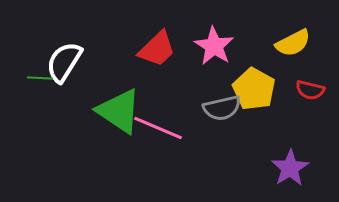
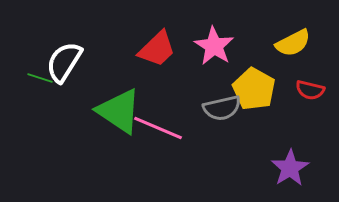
green line: rotated 15 degrees clockwise
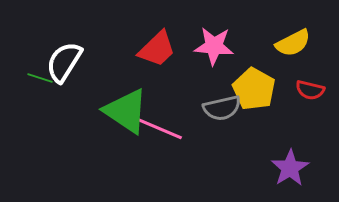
pink star: rotated 27 degrees counterclockwise
green triangle: moved 7 px right
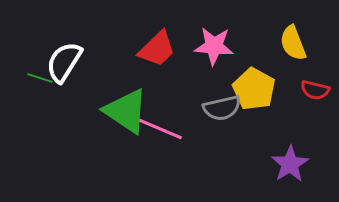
yellow semicircle: rotated 96 degrees clockwise
red semicircle: moved 5 px right
purple star: moved 4 px up
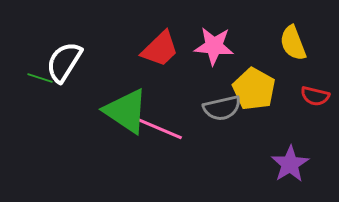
red trapezoid: moved 3 px right
red semicircle: moved 6 px down
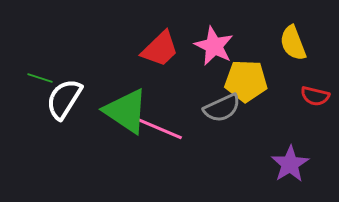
pink star: rotated 21 degrees clockwise
white semicircle: moved 37 px down
yellow pentagon: moved 8 px left, 8 px up; rotated 27 degrees counterclockwise
gray semicircle: rotated 12 degrees counterclockwise
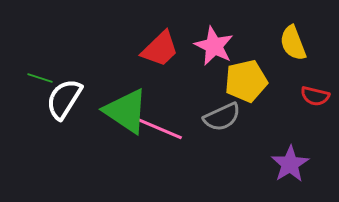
yellow pentagon: rotated 15 degrees counterclockwise
gray semicircle: moved 9 px down
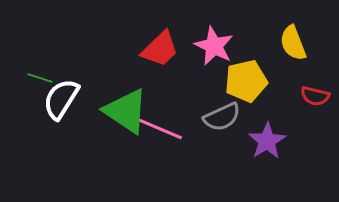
white semicircle: moved 3 px left
purple star: moved 23 px left, 23 px up
